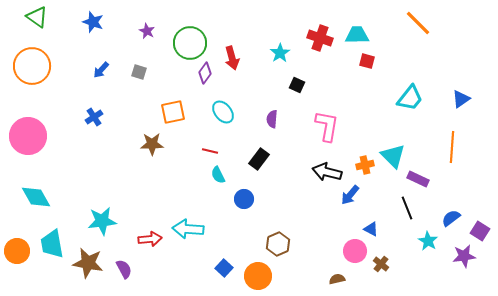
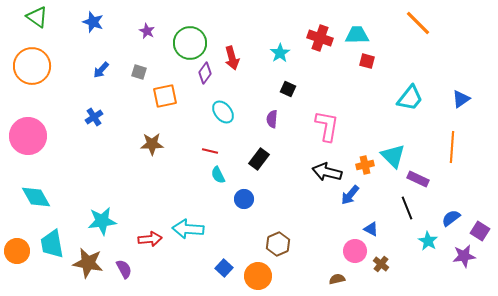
black square at (297, 85): moved 9 px left, 4 px down
orange square at (173, 112): moved 8 px left, 16 px up
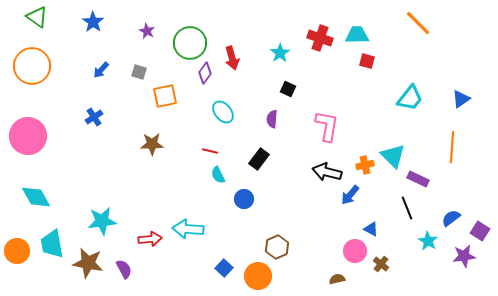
blue star at (93, 22): rotated 15 degrees clockwise
brown hexagon at (278, 244): moved 1 px left, 3 px down
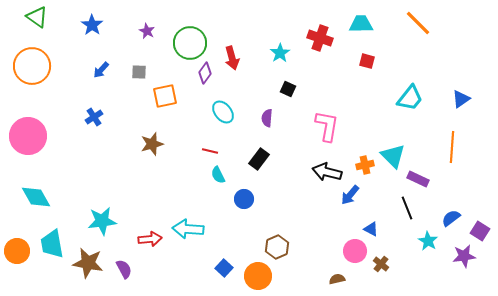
blue star at (93, 22): moved 1 px left, 3 px down
cyan trapezoid at (357, 35): moved 4 px right, 11 px up
gray square at (139, 72): rotated 14 degrees counterclockwise
purple semicircle at (272, 119): moved 5 px left, 1 px up
brown star at (152, 144): rotated 15 degrees counterclockwise
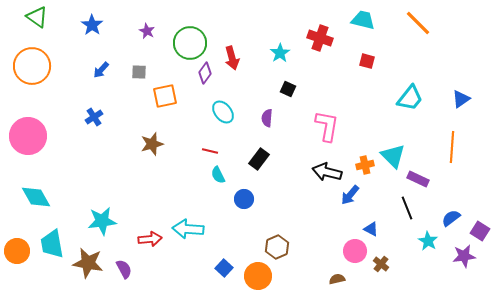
cyan trapezoid at (361, 24): moved 2 px right, 4 px up; rotated 15 degrees clockwise
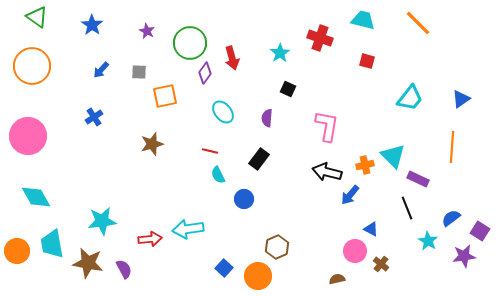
cyan arrow at (188, 229): rotated 12 degrees counterclockwise
